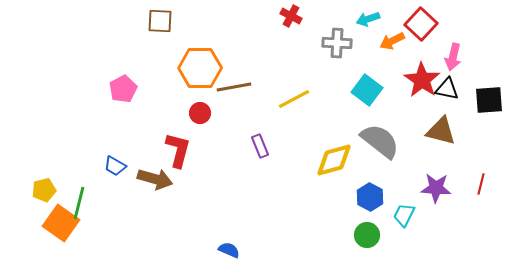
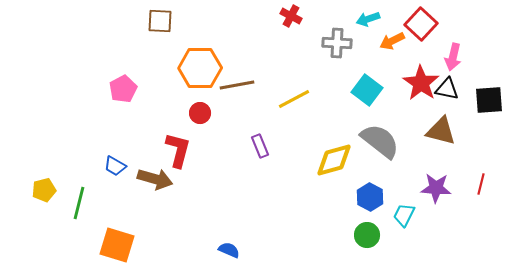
red star: moved 1 px left, 3 px down
brown line: moved 3 px right, 2 px up
orange square: moved 56 px right, 22 px down; rotated 18 degrees counterclockwise
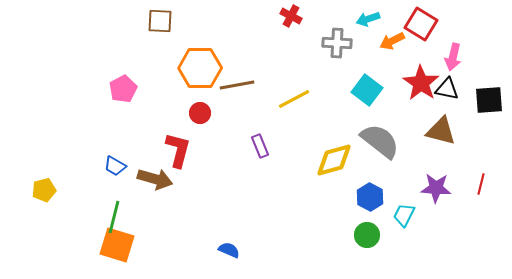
red square: rotated 12 degrees counterclockwise
green line: moved 35 px right, 14 px down
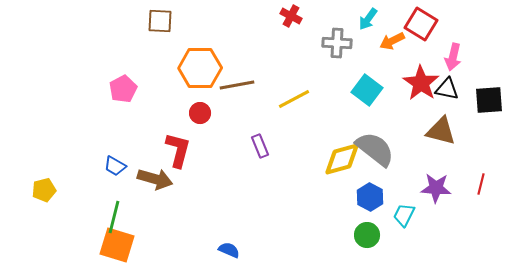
cyan arrow: rotated 35 degrees counterclockwise
gray semicircle: moved 5 px left, 8 px down
yellow diamond: moved 8 px right, 1 px up
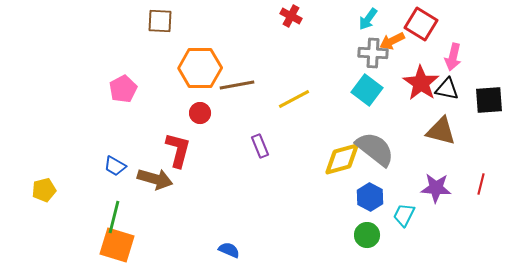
gray cross: moved 36 px right, 10 px down
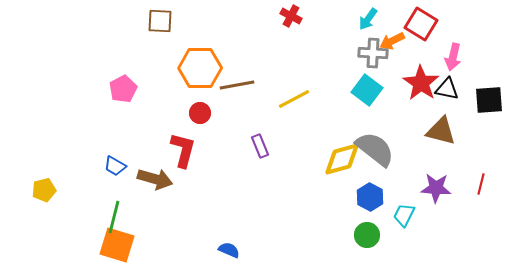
red L-shape: moved 5 px right
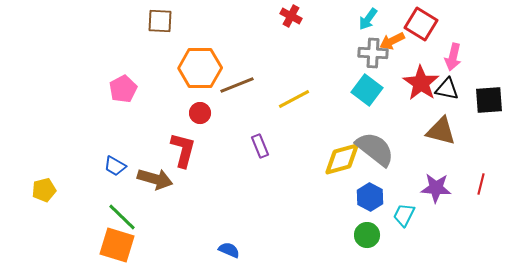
brown line: rotated 12 degrees counterclockwise
green line: moved 8 px right; rotated 60 degrees counterclockwise
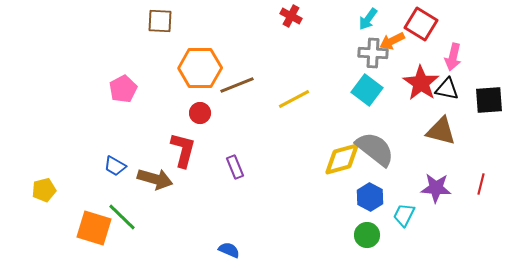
purple rectangle: moved 25 px left, 21 px down
orange square: moved 23 px left, 17 px up
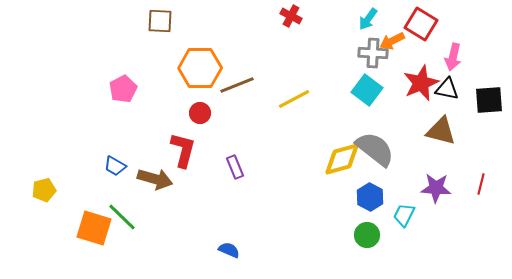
red star: rotated 15 degrees clockwise
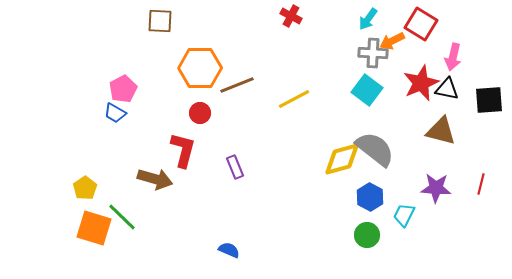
blue trapezoid: moved 53 px up
yellow pentagon: moved 41 px right, 2 px up; rotated 20 degrees counterclockwise
